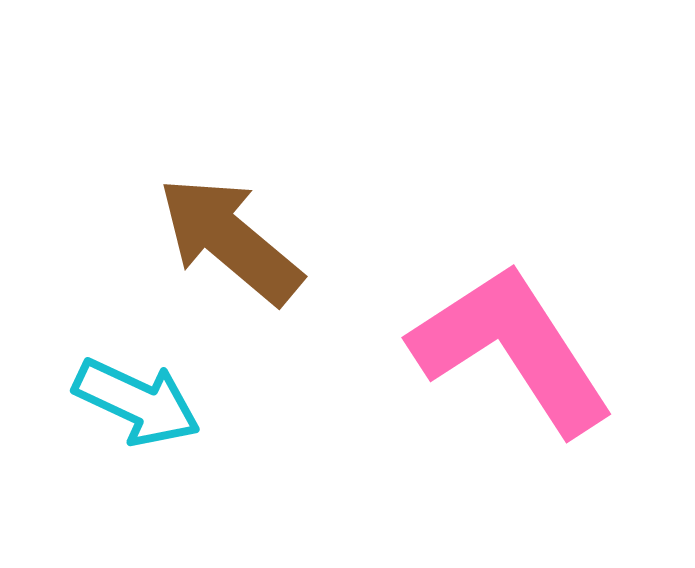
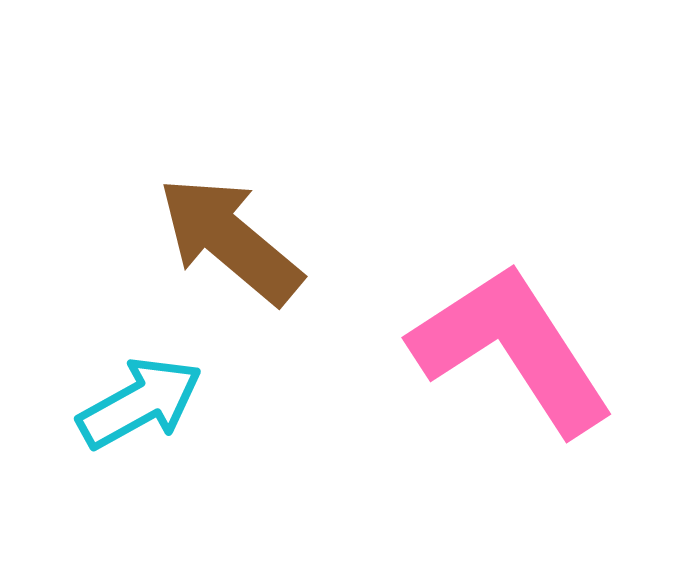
cyan arrow: moved 3 px right, 1 px down; rotated 54 degrees counterclockwise
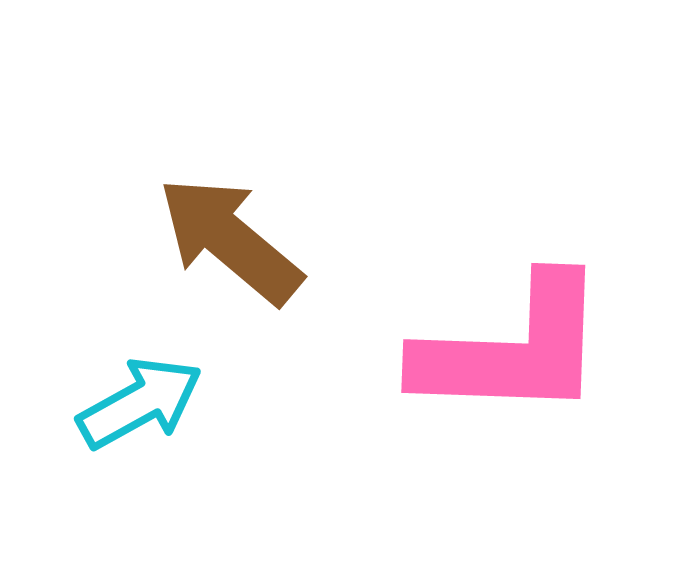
pink L-shape: rotated 125 degrees clockwise
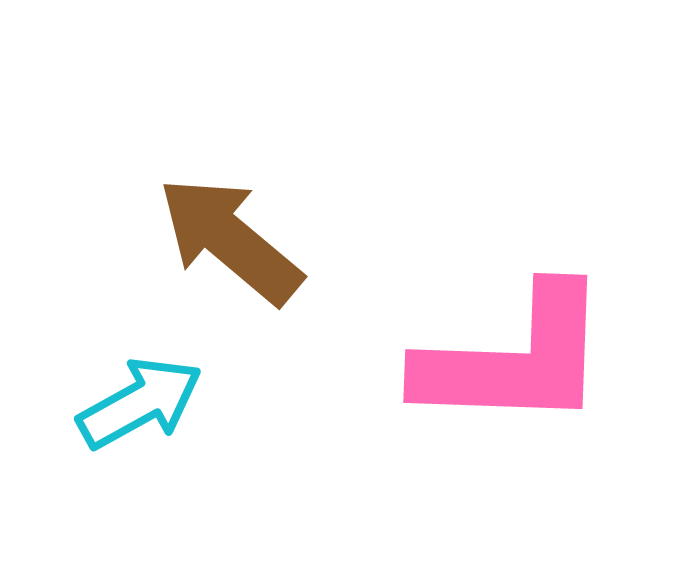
pink L-shape: moved 2 px right, 10 px down
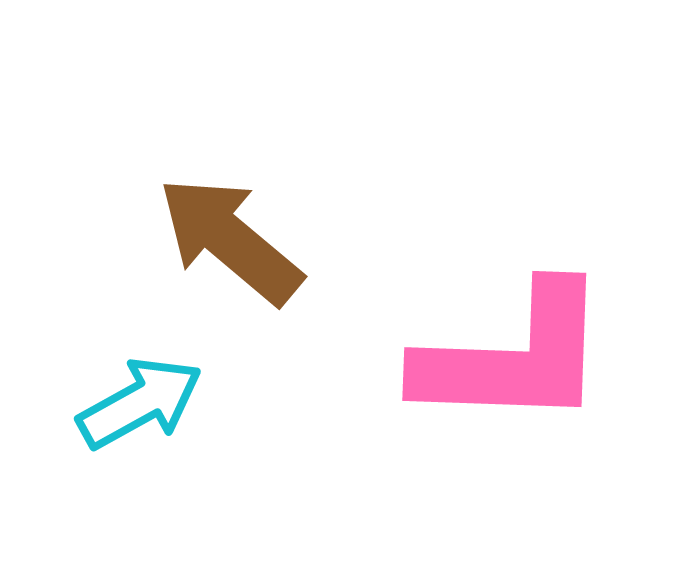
pink L-shape: moved 1 px left, 2 px up
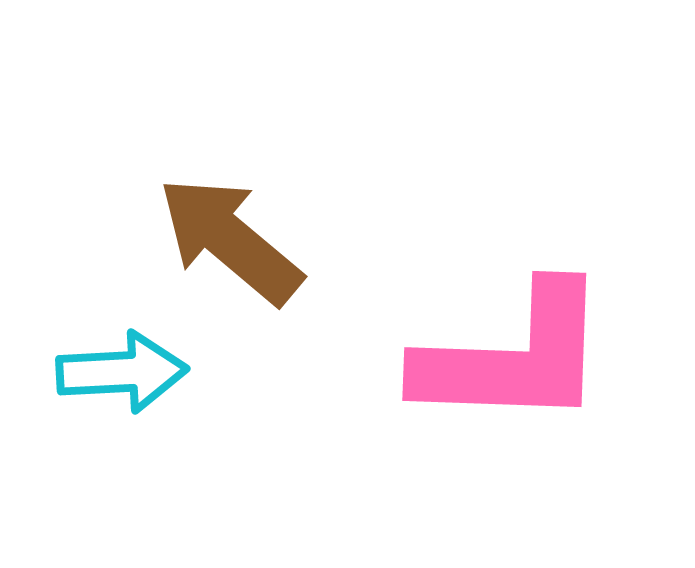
cyan arrow: moved 18 px left, 31 px up; rotated 26 degrees clockwise
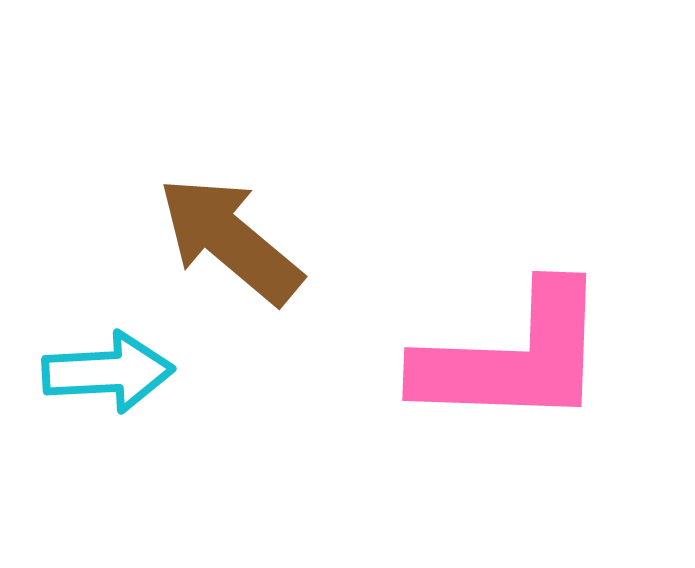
cyan arrow: moved 14 px left
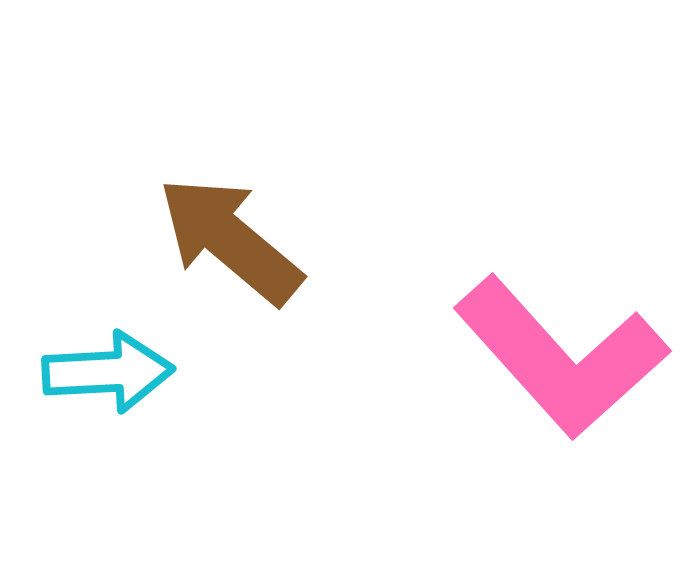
pink L-shape: moved 48 px right; rotated 46 degrees clockwise
